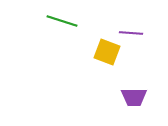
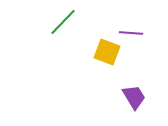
green line: moved 1 px right, 1 px down; rotated 64 degrees counterclockwise
purple trapezoid: rotated 120 degrees counterclockwise
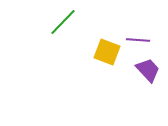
purple line: moved 7 px right, 7 px down
purple trapezoid: moved 14 px right, 27 px up; rotated 12 degrees counterclockwise
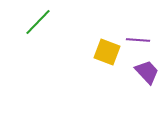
green line: moved 25 px left
purple trapezoid: moved 1 px left, 2 px down
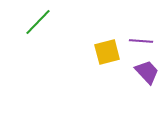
purple line: moved 3 px right, 1 px down
yellow square: rotated 36 degrees counterclockwise
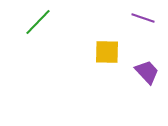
purple line: moved 2 px right, 23 px up; rotated 15 degrees clockwise
yellow square: rotated 16 degrees clockwise
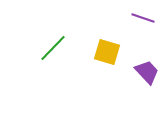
green line: moved 15 px right, 26 px down
yellow square: rotated 16 degrees clockwise
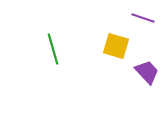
green line: moved 1 px down; rotated 60 degrees counterclockwise
yellow square: moved 9 px right, 6 px up
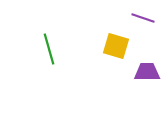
green line: moved 4 px left
purple trapezoid: rotated 48 degrees counterclockwise
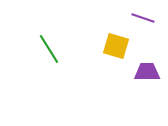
green line: rotated 16 degrees counterclockwise
